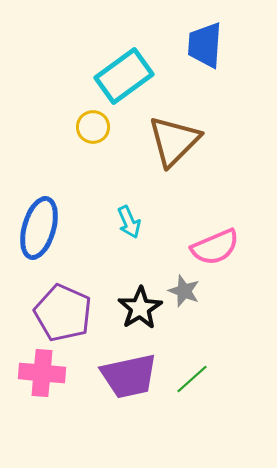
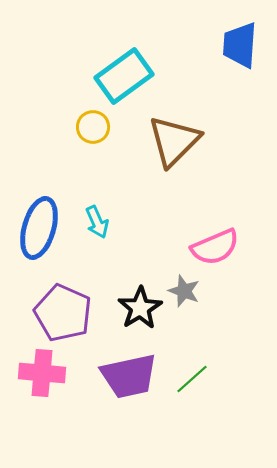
blue trapezoid: moved 35 px right
cyan arrow: moved 32 px left
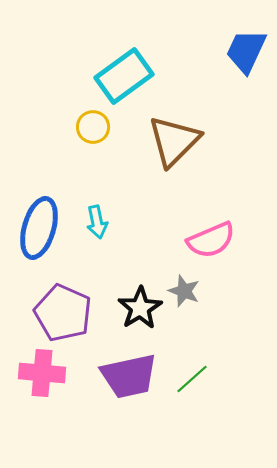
blue trapezoid: moved 6 px right, 6 px down; rotated 21 degrees clockwise
cyan arrow: rotated 12 degrees clockwise
pink semicircle: moved 4 px left, 7 px up
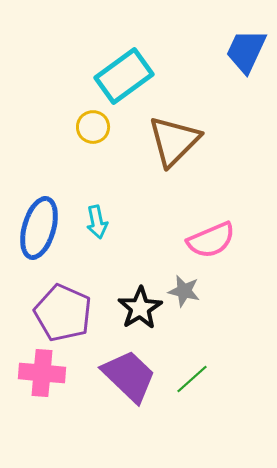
gray star: rotated 8 degrees counterclockwise
purple trapezoid: rotated 124 degrees counterclockwise
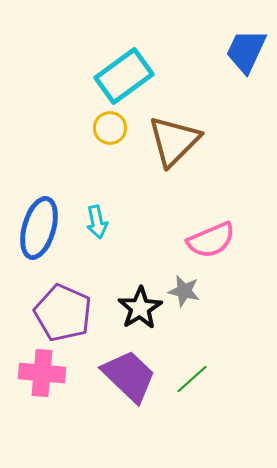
yellow circle: moved 17 px right, 1 px down
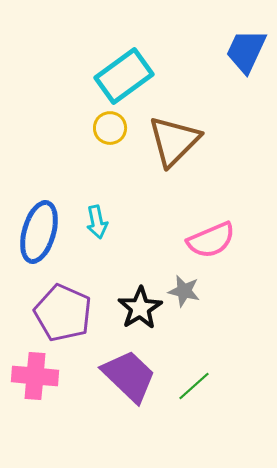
blue ellipse: moved 4 px down
pink cross: moved 7 px left, 3 px down
green line: moved 2 px right, 7 px down
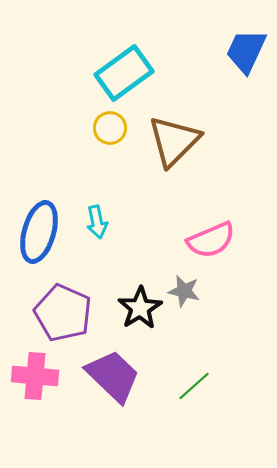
cyan rectangle: moved 3 px up
purple trapezoid: moved 16 px left
